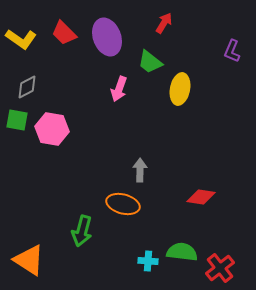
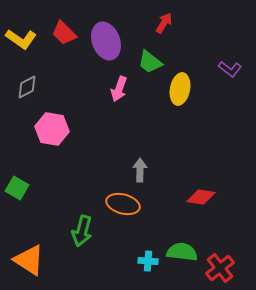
purple ellipse: moved 1 px left, 4 px down
purple L-shape: moved 2 px left, 18 px down; rotated 75 degrees counterclockwise
green square: moved 68 px down; rotated 20 degrees clockwise
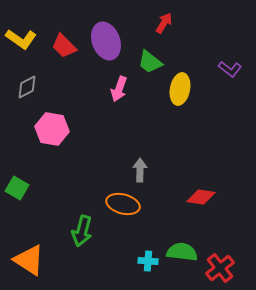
red trapezoid: moved 13 px down
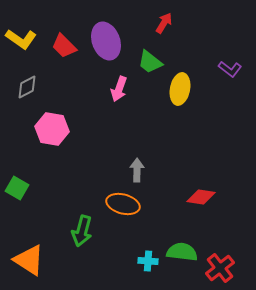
gray arrow: moved 3 px left
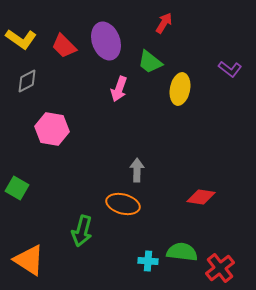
gray diamond: moved 6 px up
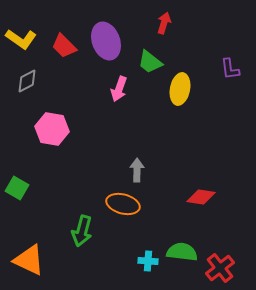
red arrow: rotated 15 degrees counterclockwise
purple L-shape: rotated 45 degrees clockwise
orange triangle: rotated 8 degrees counterclockwise
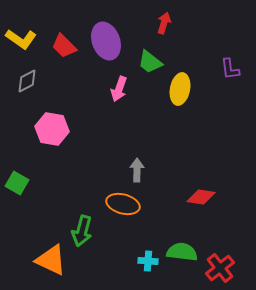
green square: moved 5 px up
orange triangle: moved 22 px right
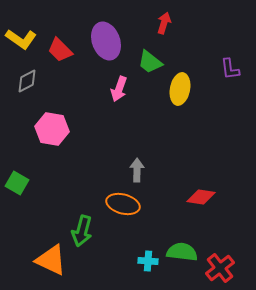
red trapezoid: moved 4 px left, 4 px down
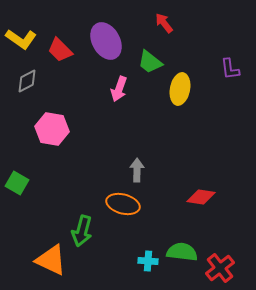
red arrow: rotated 55 degrees counterclockwise
purple ellipse: rotated 9 degrees counterclockwise
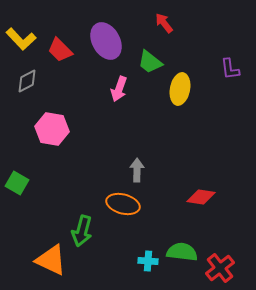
yellow L-shape: rotated 12 degrees clockwise
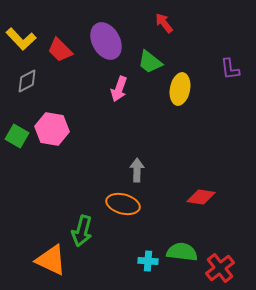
green square: moved 47 px up
